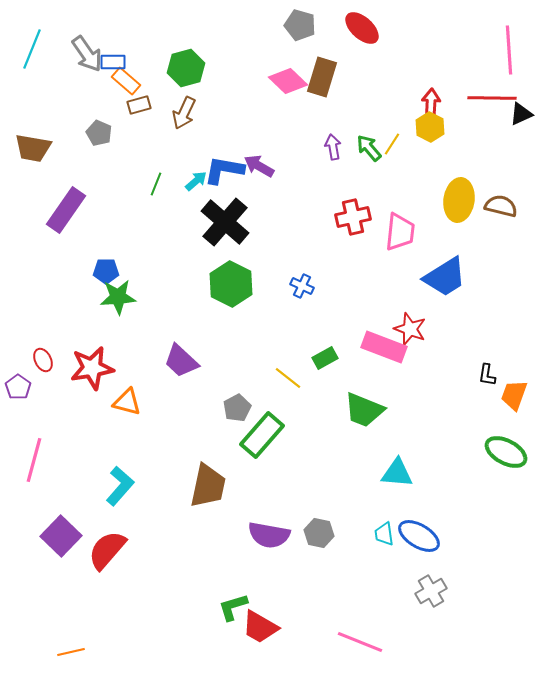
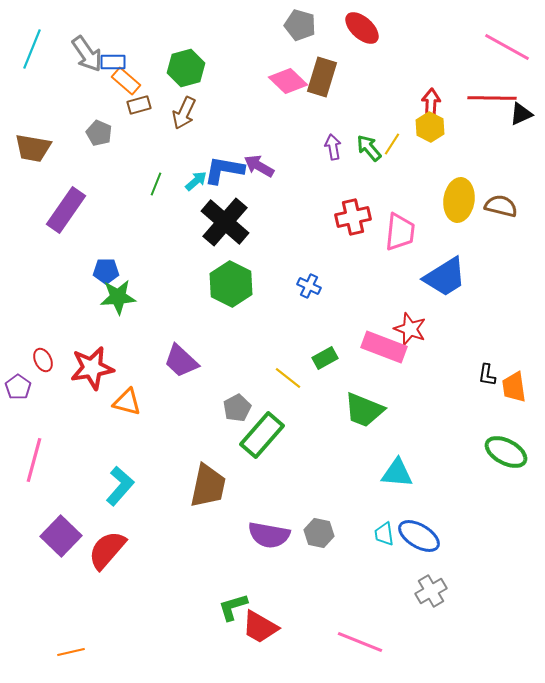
pink line at (509, 50): moved 2 px left, 3 px up; rotated 57 degrees counterclockwise
blue cross at (302, 286): moved 7 px right
orange trapezoid at (514, 395): moved 8 px up; rotated 28 degrees counterclockwise
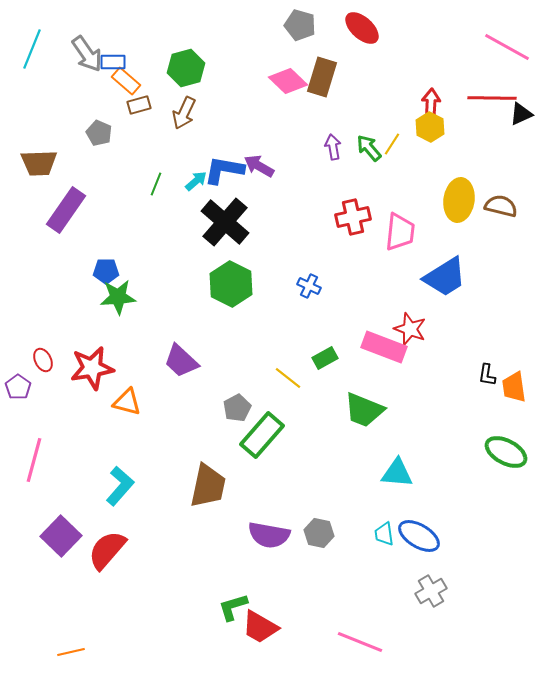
brown trapezoid at (33, 148): moved 6 px right, 15 px down; rotated 12 degrees counterclockwise
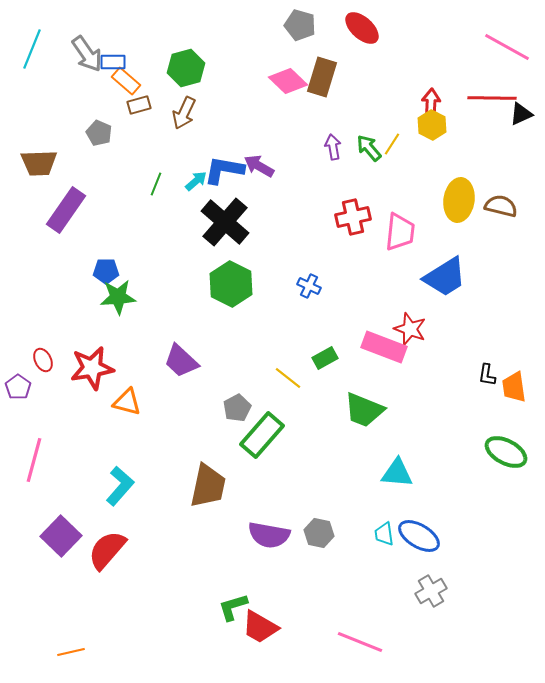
yellow hexagon at (430, 127): moved 2 px right, 2 px up
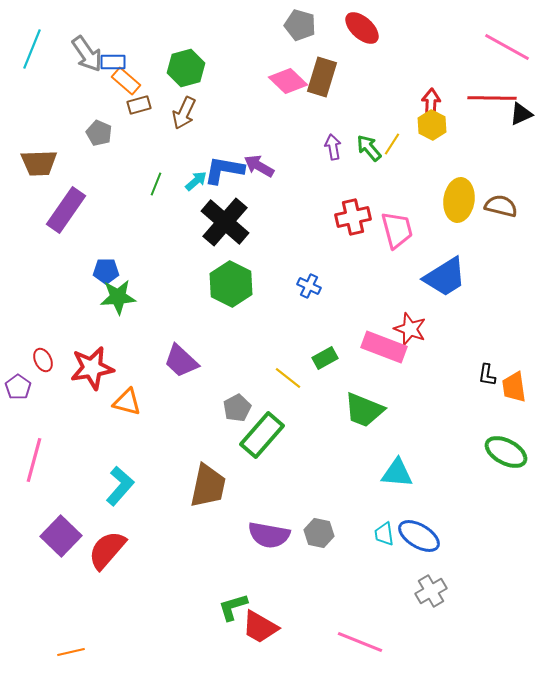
pink trapezoid at (400, 232): moved 3 px left, 2 px up; rotated 21 degrees counterclockwise
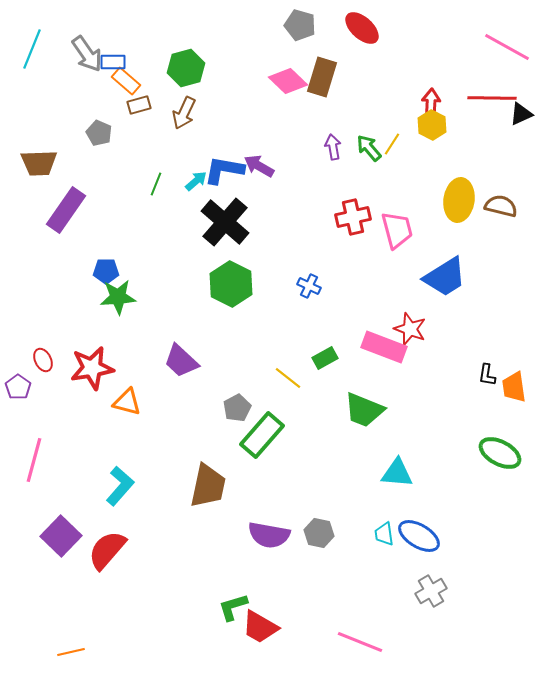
green ellipse at (506, 452): moved 6 px left, 1 px down
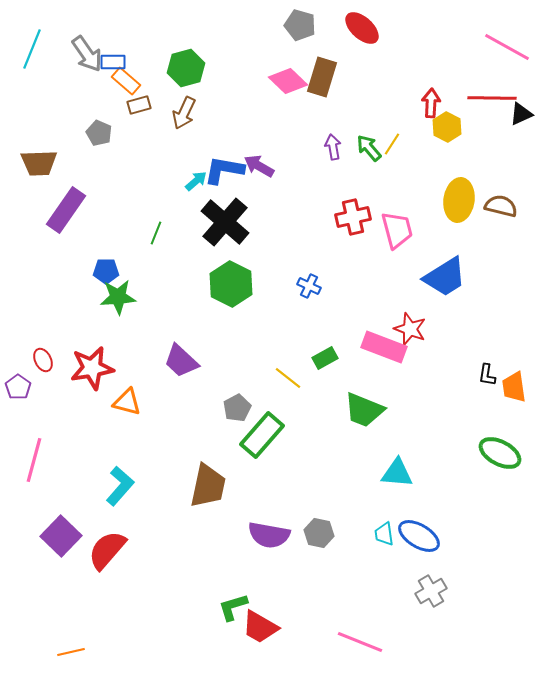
yellow hexagon at (432, 125): moved 15 px right, 2 px down
green line at (156, 184): moved 49 px down
